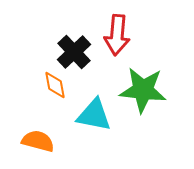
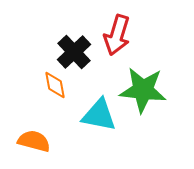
red arrow: rotated 12 degrees clockwise
cyan triangle: moved 5 px right
orange semicircle: moved 4 px left
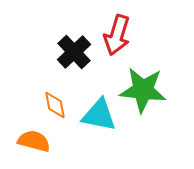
orange diamond: moved 20 px down
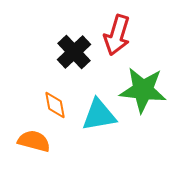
cyan triangle: rotated 21 degrees counterclockwise
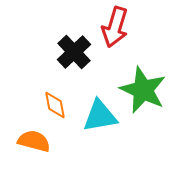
red arrow: moved 2 px left, 8 px up
green star: rotated 18 degrees clockwise
cyan triangle: moved 1 px right, 1 px down
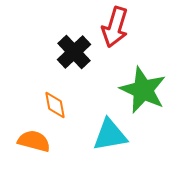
cyan triangle: moved 10 px right, 19 px down
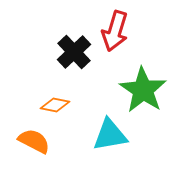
red arrow: moved 4 px down
green star: rotated 9 degrees clockwise
orange diamond: rotated 68 degrees counterclockwise
orange semicircle: rotated 12 degrees clockwise
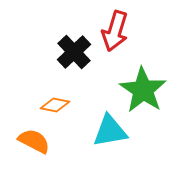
cyan triangle: moved 4 px up
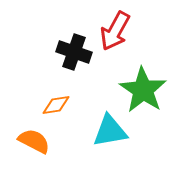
red arrow: rotated 12 degrees clockwise
black cross: rotated 28 degrees counterclockwise
orange diamond: moved 1 px right; rotated 20 degrees counterclockwise
